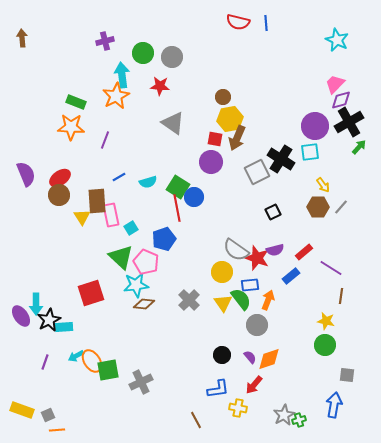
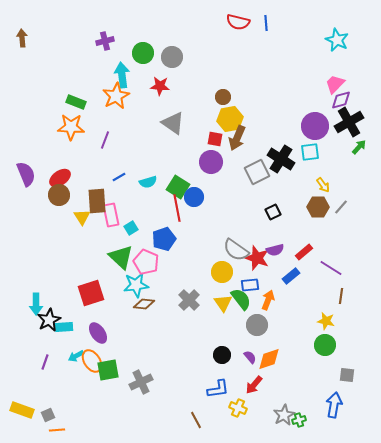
purple ellipse at (21, 316): moved 77 px right, 17 px down
yellow cross at (238, 408): rotated 12 degrees clockwise
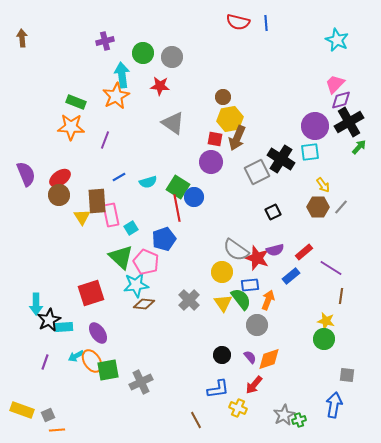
green circle at (325, 345): moved 1 px left, 6 px up
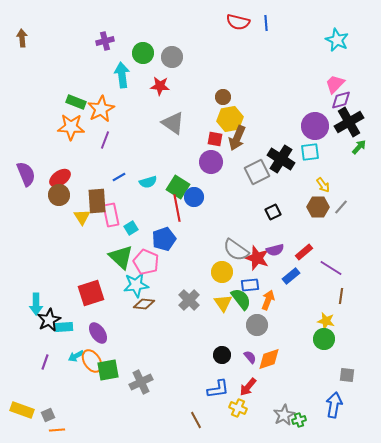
orange star at (116, 96): moved 15 px left, 13 px down
red arrow at (254, 385): moved 6 px left, 2 px down
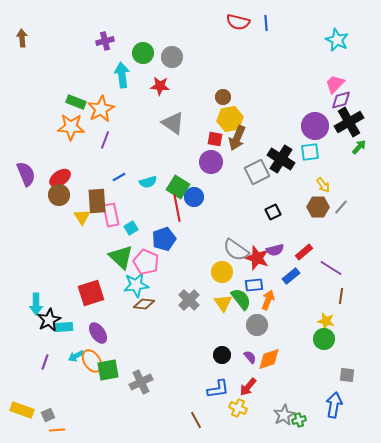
blue rectangle at (250, 285): moved 4 px right
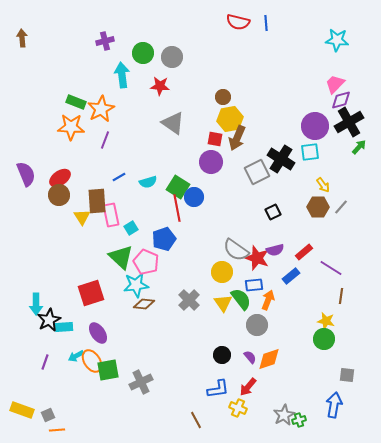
cyan star at (337, 40): rotated 20 degrees counterclockwise
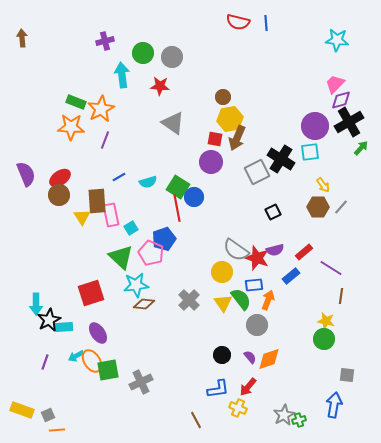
green arrow at (359, 147): moved 2 px right, 1 px down
pink pentagon at (146, 262): moved 5 px right, 9 px up
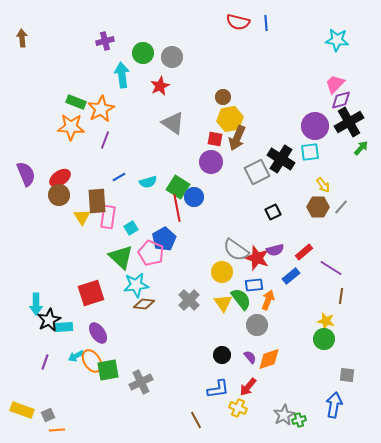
red star at (160, 86): rotated 30 degrees counterclockwise
pink rectangle at (111, 215): moved 3 px left, 2 px down; rotated 20 degrees clockwise
blue pentagon at (164, 239): rotated 10 degrees counterclockwise
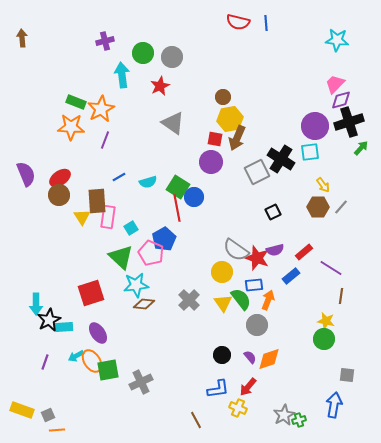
black cross at (349, 122): rotated 12 degrees clockwise
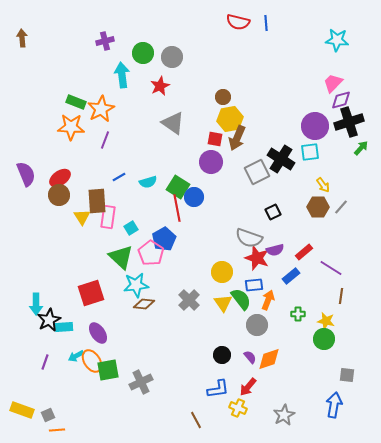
pink trapezoid at (335, 84): moved 2 px left, 1 px up
gray semicircle at (236, 250): moved 13 px right, 12 px up; rotated 16 degrees counterclockwise
pink pentagon at (151, 253): rotated 10 degrees clockwise
green cross at (299, 420): moved 1 px left, 106 px up; rotated 16 degrees clockwise
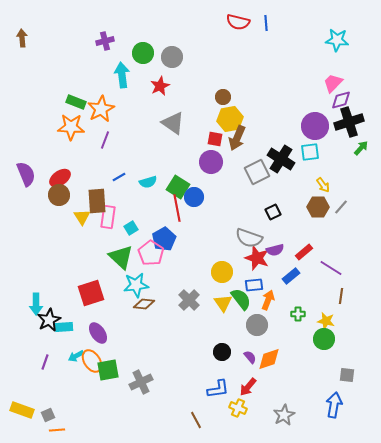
black circle at (222, 355): moved 3 px up
